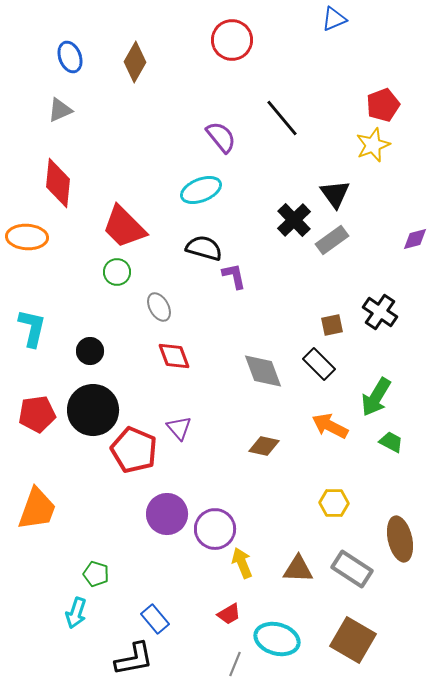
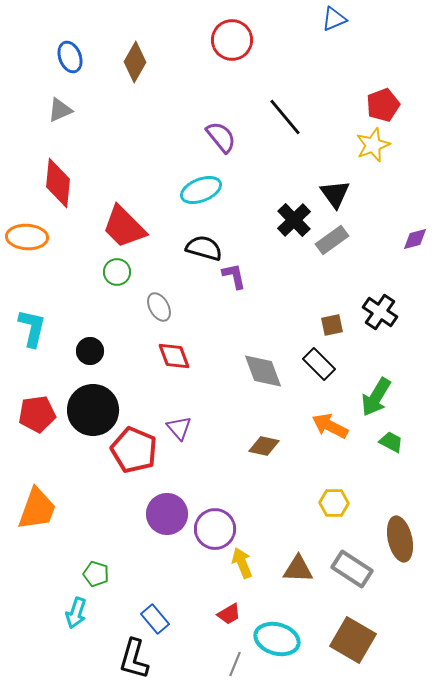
black line at (282, 118): moved 3 px right, 1 px up
black L-shape at (134, 659): rotated 117 degrees clockwise
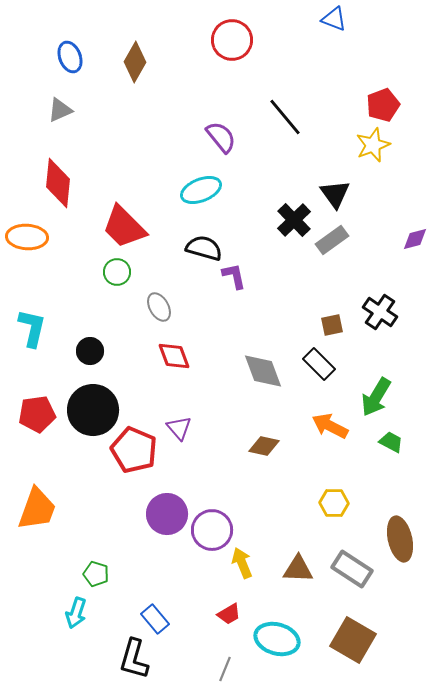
blue triangle at (334, 19): rotated 44 degrees clockwise
purple circle at (215, 529): moved 3 px left, 1 px down
gray line at (235, 664): moved 10 px left, 5 px down
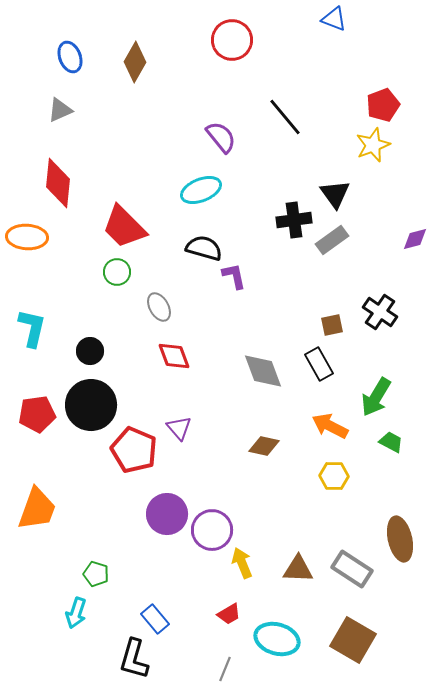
black cross at (294, 220): rotated 36 degrees clockwise
black rectangle at (319, 364): rotated 16 degrees clockwise
black circle at (93, 410): moved 2 px left, 5 px up
yellow hexagon at (334, 503): moved 27 px up
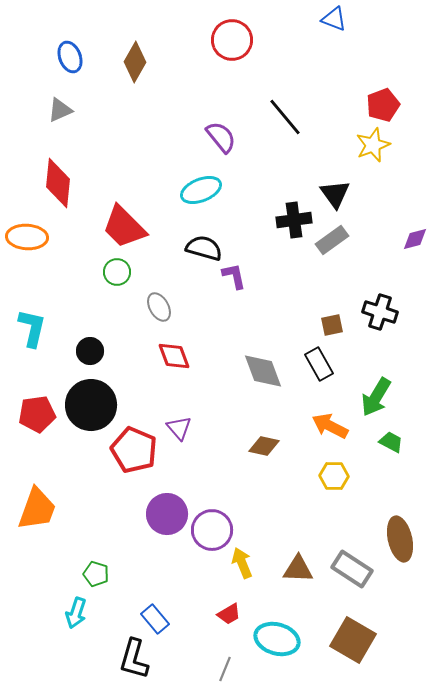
black cross at (380, 312): rotated 16 degrees counterclockwise
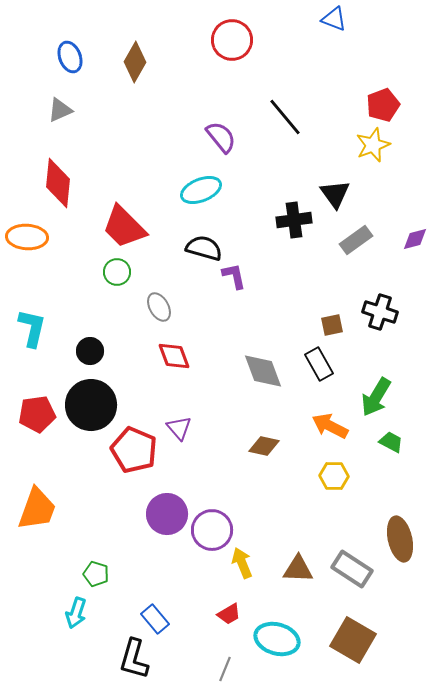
gray rectangle at (332, 240): moved 24 px right
